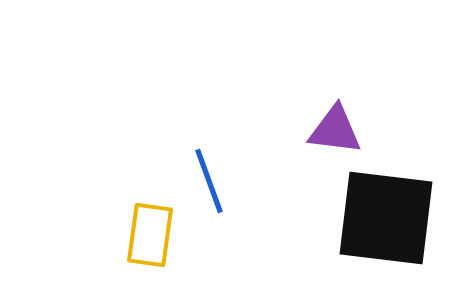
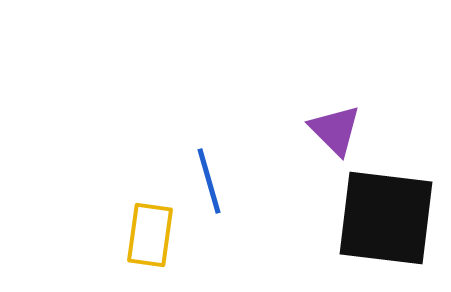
purple triangle: rotated 38 degrees clockwise
blue line: rotated 4 degrees clockwise
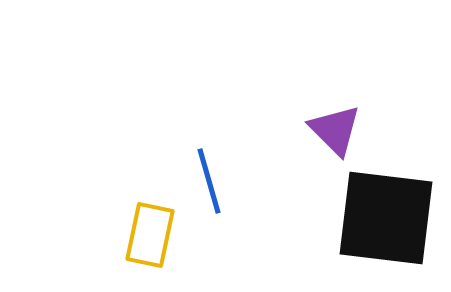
yellow rectangle: rotated 4 degrees clockwise
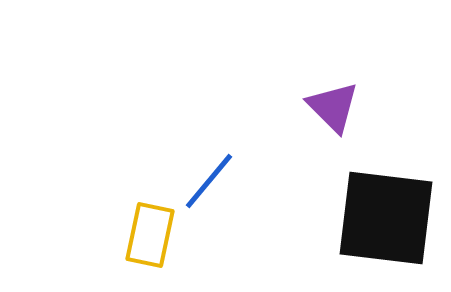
purple triangle: moved 2 px left, 23 px up
blue line: rotated 56 degrees clockwise
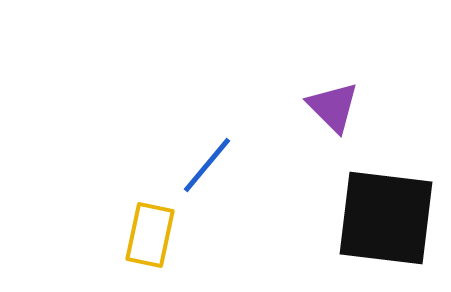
blue line: moved 2 px left, 16 px up
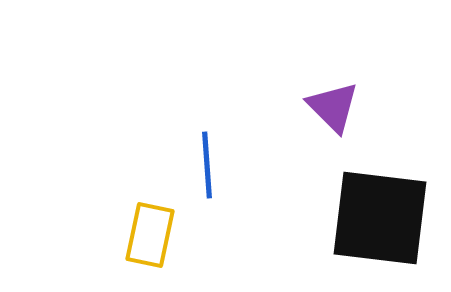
blue line: rotated 44 degrees counterclockwise
black square: moved 6 px left
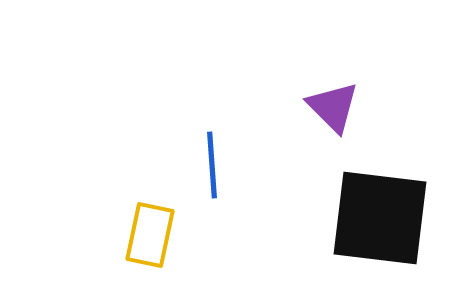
blue line: moved 5 px right
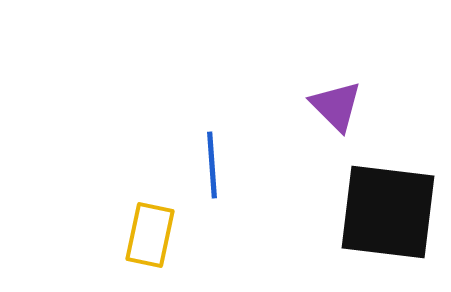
purple triangle: moved 3 px right, 1 px up
black square: moved 8 px right, 6 px up
